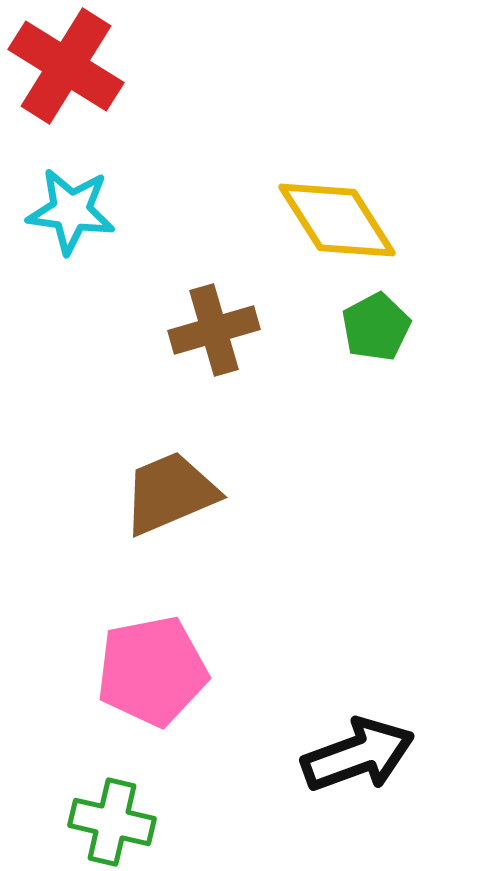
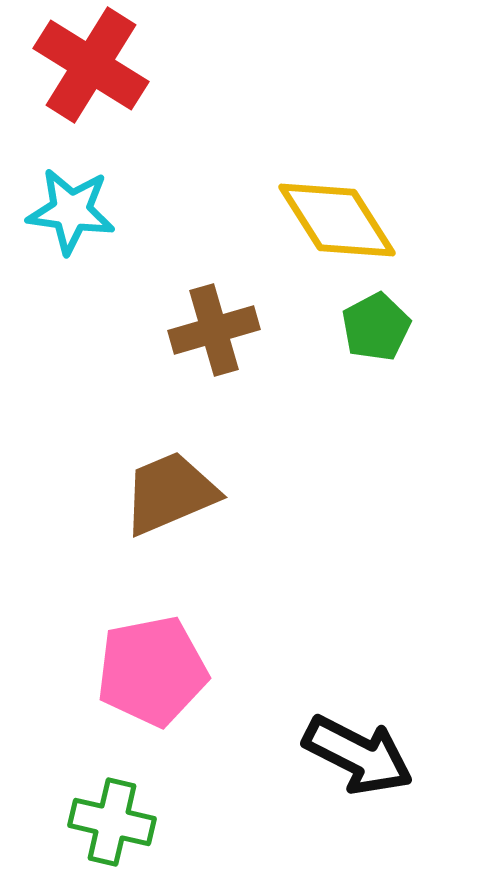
red cross: moved 25 px right, 1 px up
black arrow: rotated 47 degrees clockwise
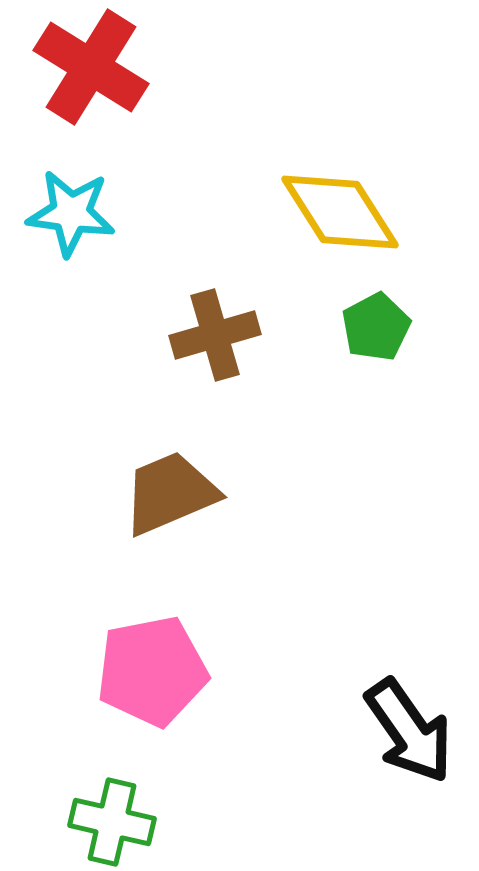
red cross: moved 2 px down
cyan star: moved 2 px down
yellow diamond: moved 3 px right, 8 px up
brown cross: moved 1 px right, 5 px down
black arrow: moved 51 px right, 24 px up; rotated 28 degrees clockwise
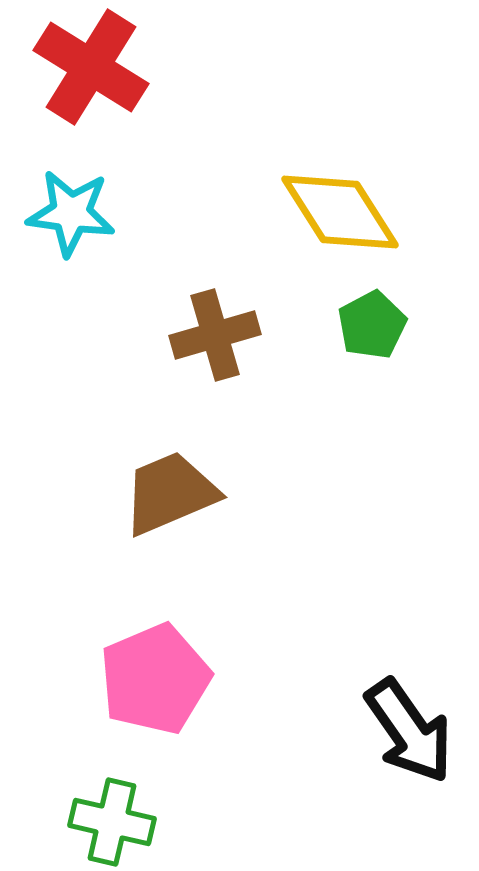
green pentagon: moved 4 px left, 2 px up
pink pentagon: moved 3 px right, 8 px down; rotated 12 degrees counterclockwise
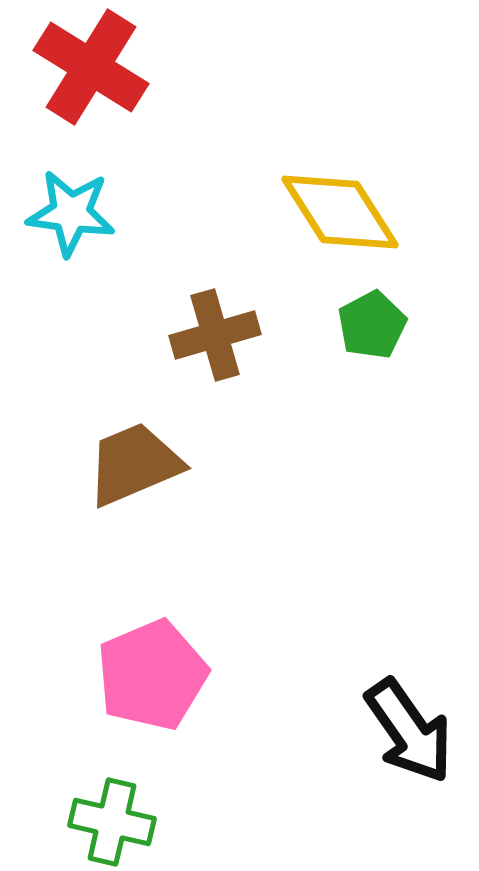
brown trapezoid: moved 36 px left, 29 px up
pink pentagon: moved 3 px left, 4 px up
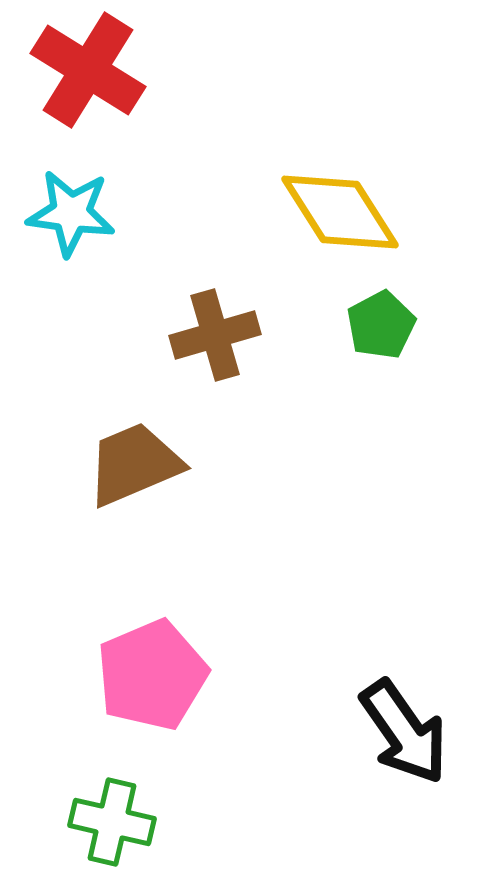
red cross: moved 3 px left, 3 px down
green pentagon: moved 9 px right
black arrow: moved 5 px left, 1 px down
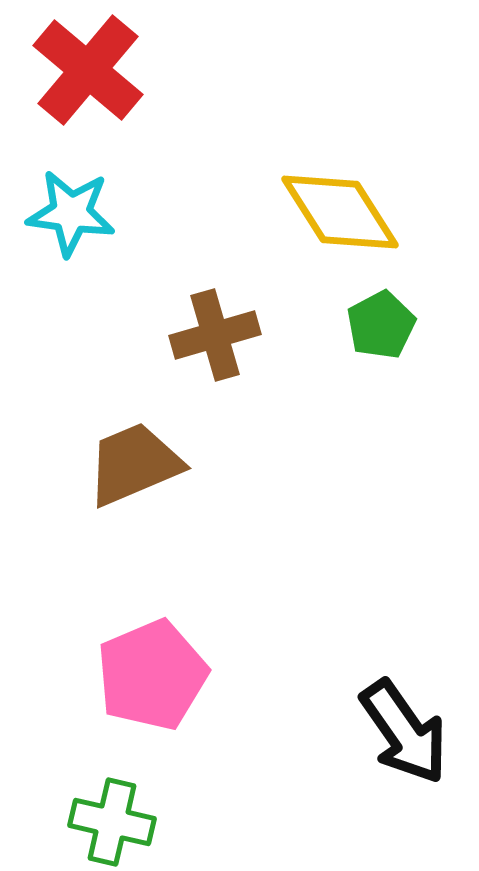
red cross: rotated 8 degrees clockwise
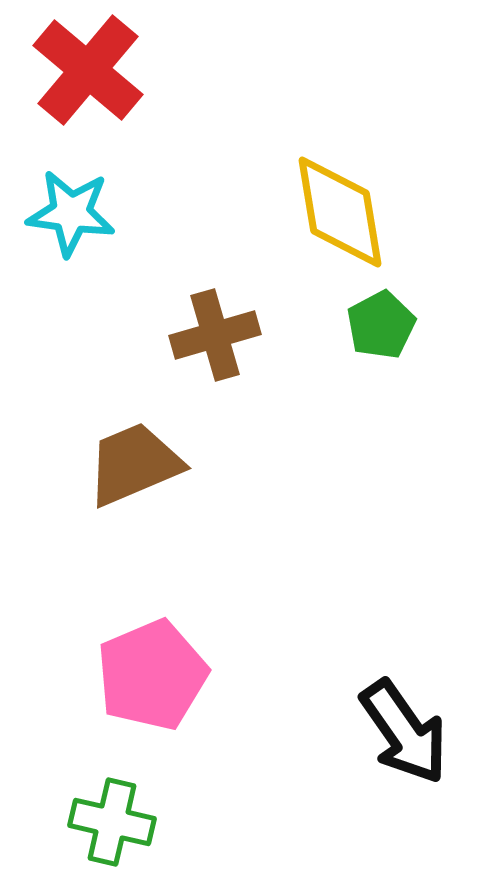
yellow diamond: rotated 23 degrees clockwise
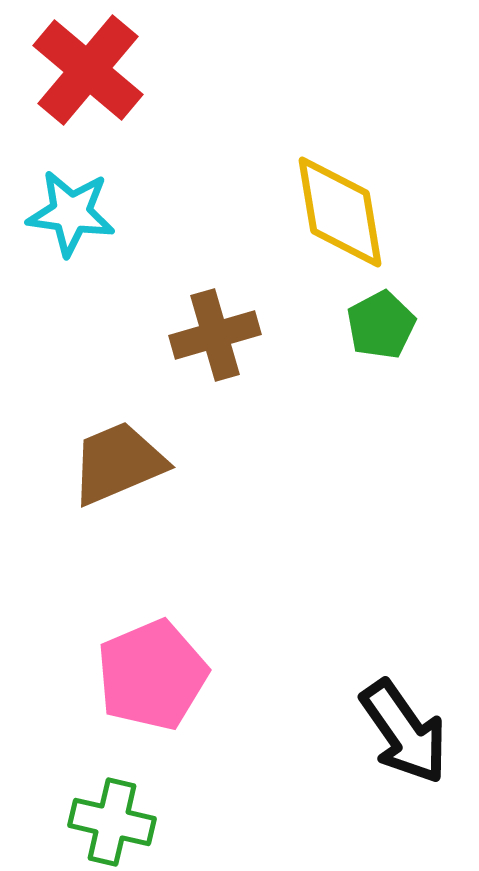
brown trapezoid: moved 16 px left, 1 px up
